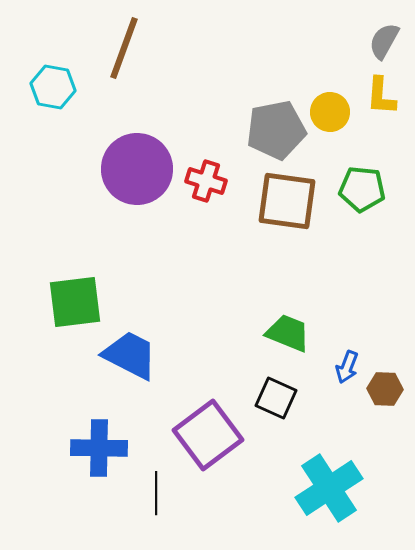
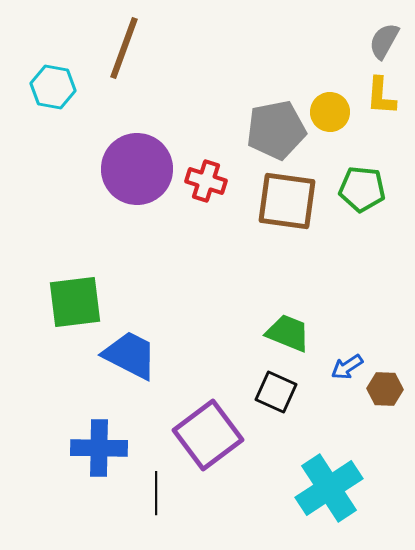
blue arrow: rotated 36 degrees clockwise
black square: moved 6 px up
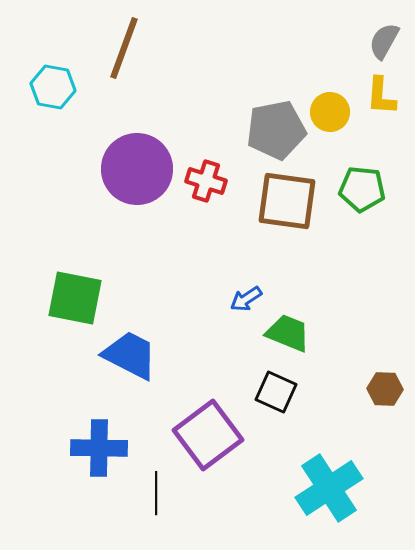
green square: moved 4 px up; rotated 18 degrees clockwise
blue arrow: moved 101 px left, 68 px up
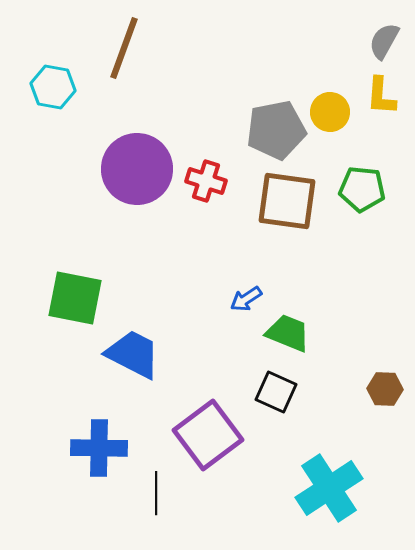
blue trapezoid: moved 3 px right, 1 px up
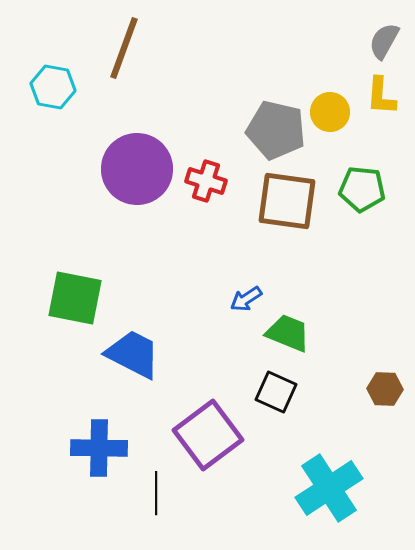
gray pentagon: rotated 24 degrees clockwise
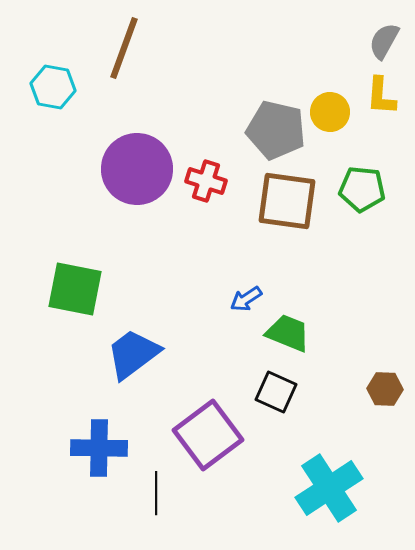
green square: moved 9 px up
blue trapezoid: rotated 64 degrees counterclockwise
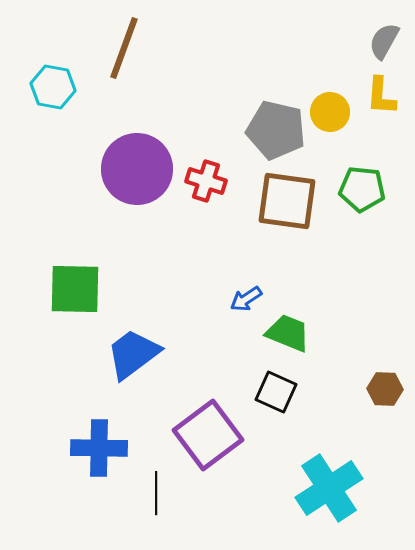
green square: rotated 10 degrees counterclockwise
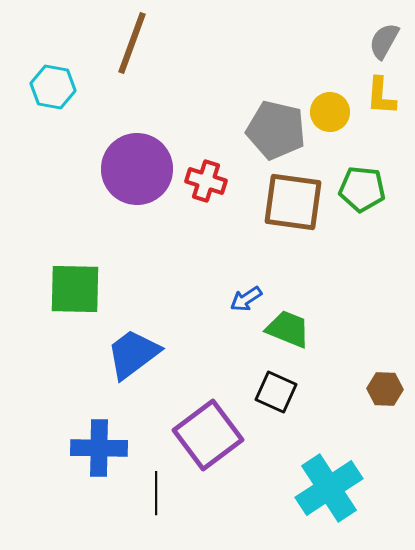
brown line: moved 8 px right, 5 px up
brown square: moved 6 px right, 1 px down
green trapezoid: moved 4 px up
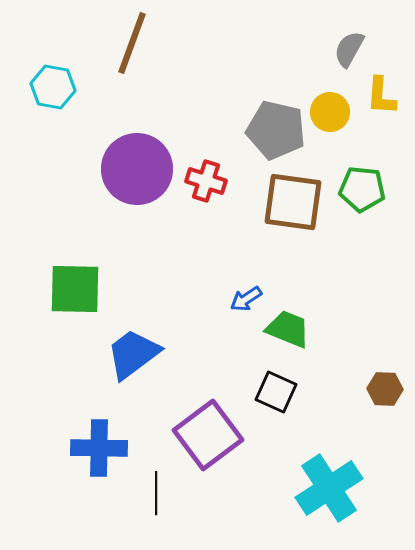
gray semicircle: moved 35 px left, 8 px down
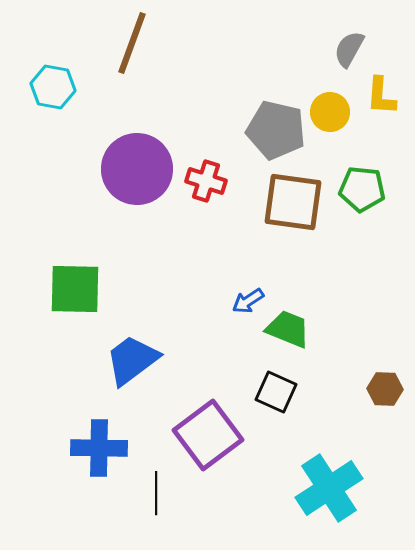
blue arrow: moved 2 px right, 2 px down
blue trapezoid: moved 1 px left, 6 px down
